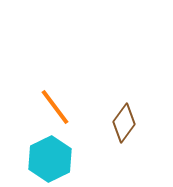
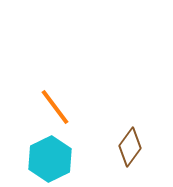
brown diamond: moved 6 px right, 24 px down
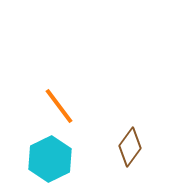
orange line: moved 4 px right, 1 px up
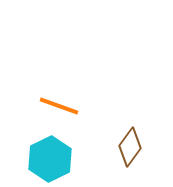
orange line: rotated 33 degrees counterclockwise
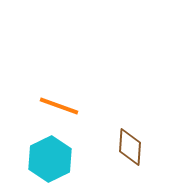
brown diamond: rotated 33 degrees counterclockwise
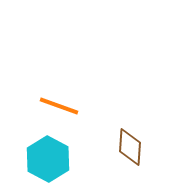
cyan hexagon: moved 2 px left; rotated 6 degrees counterclockwise
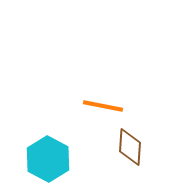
orange line: moved 44 px right; rotated 9 degrees counterclockwise
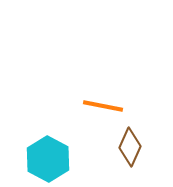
brown diamond: rotated 21 degrees clockwise
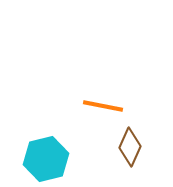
cyan hexagon: moved 2 px left; rotated 18 degrees clockwise
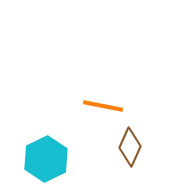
cyan hexagon: rotated 12 degrees counterclockwise
